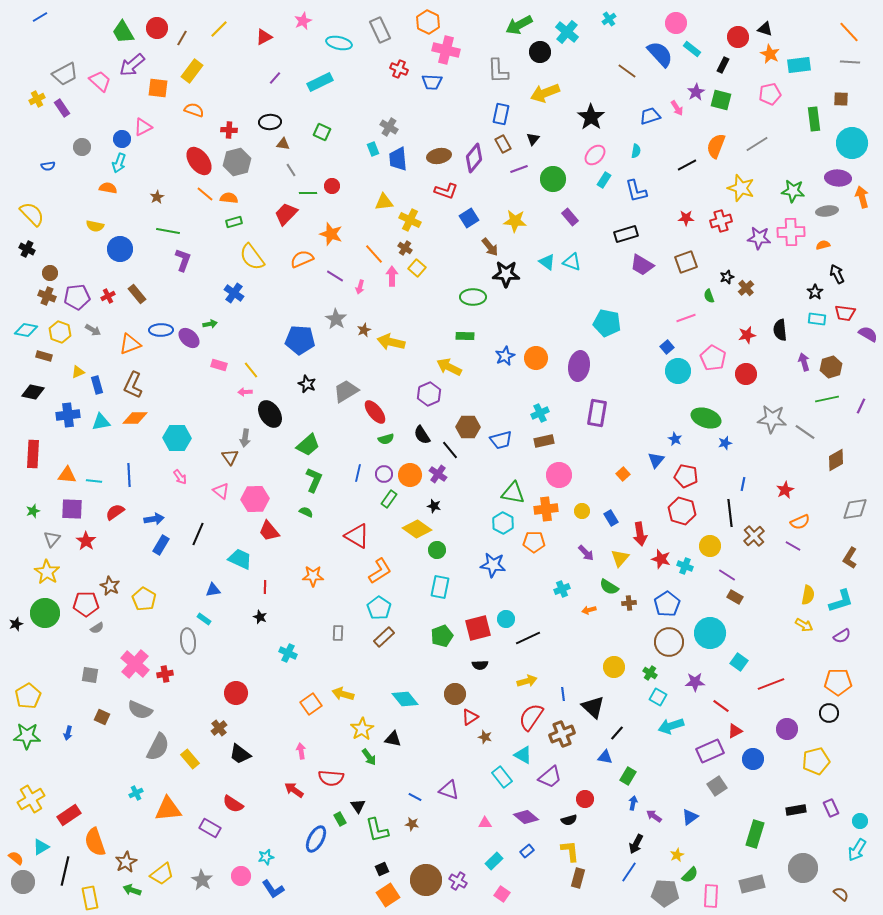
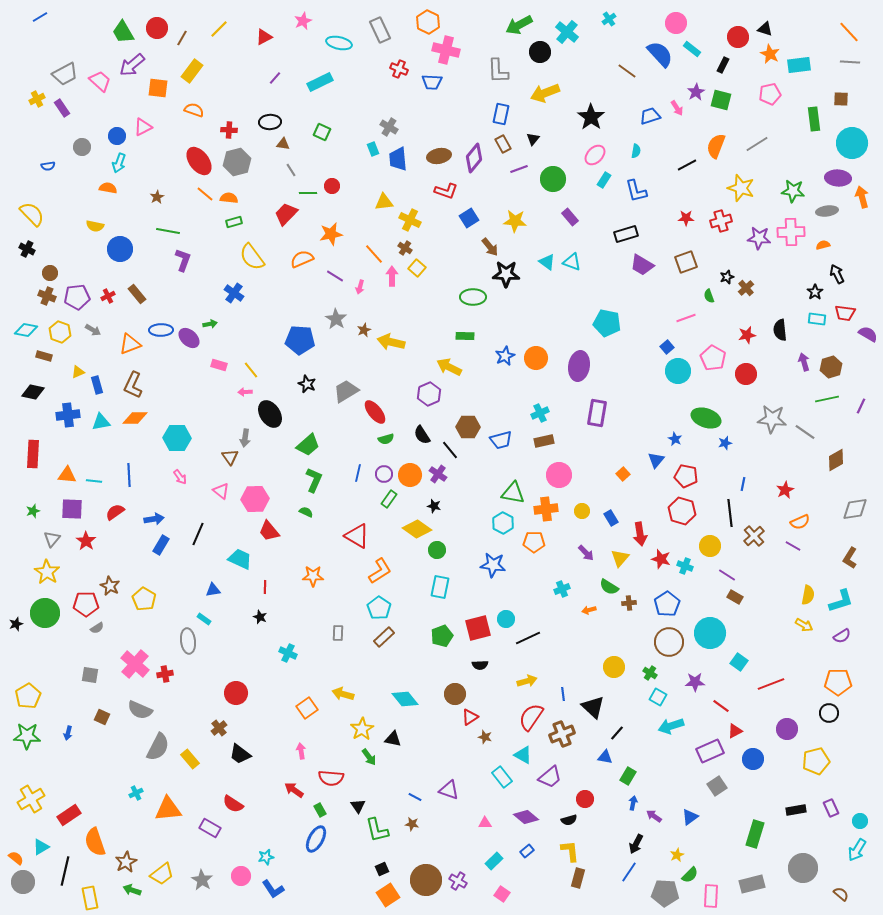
blue circle at (122, 139): moved 5 px left, 3 px up
orange star at (331, 234): rotated 30 degrees counterclockwise
orange square at (311, 704): moved 4 px left, 4 px down
green rectangle at (340, 819): moved 20 px left, 9 px up
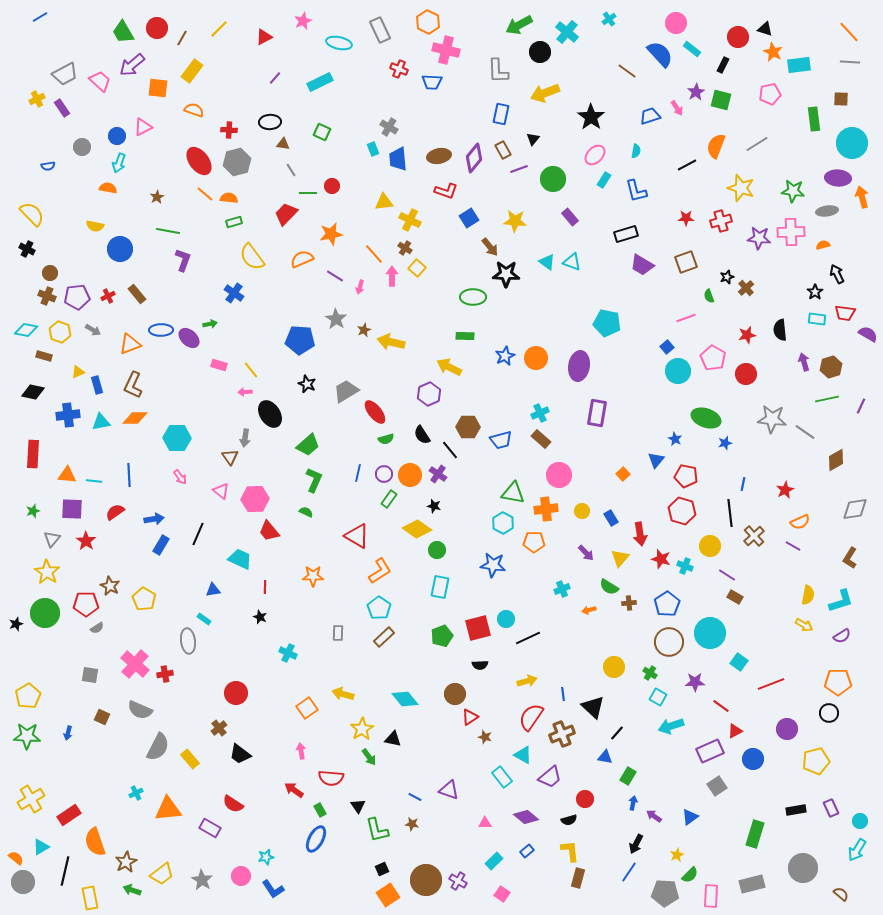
orange star at (770, 54): moved 3 px right, 2 px up
brown rectangle at (503, 144): moved 6 px down
brown rectangle at (544, 441): moved 3 px left, 2 px up; rotated 54 degrees clockwise
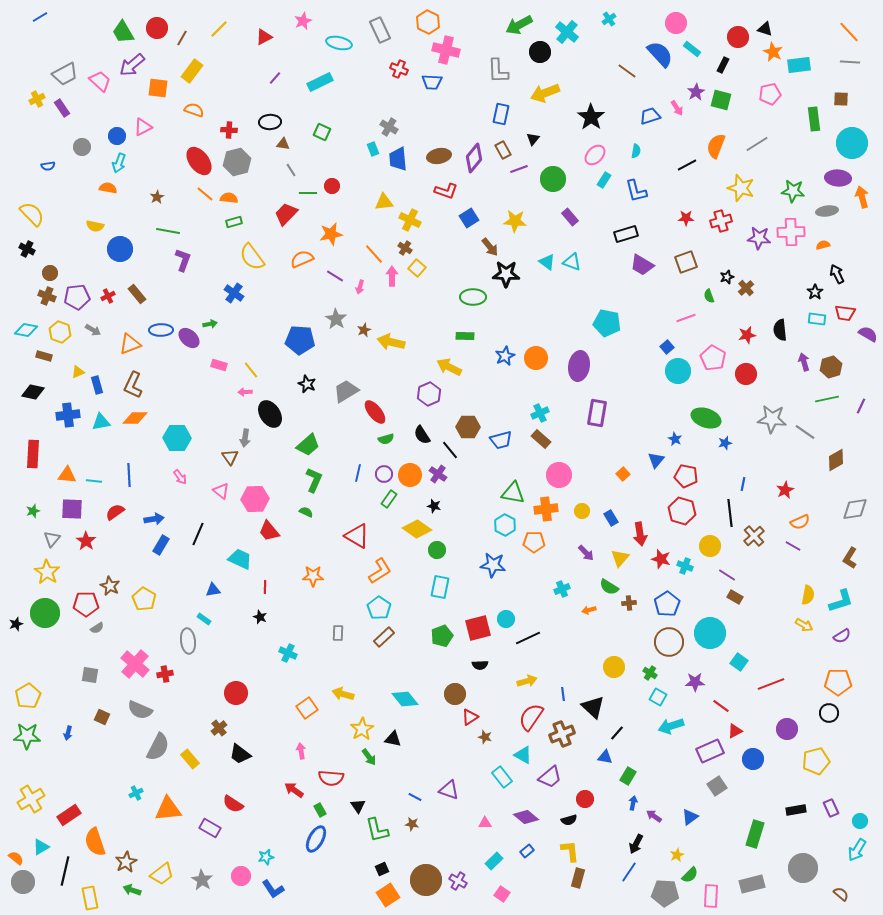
cyan hexagon at (503, 523): moved 2 px right, 2 px down
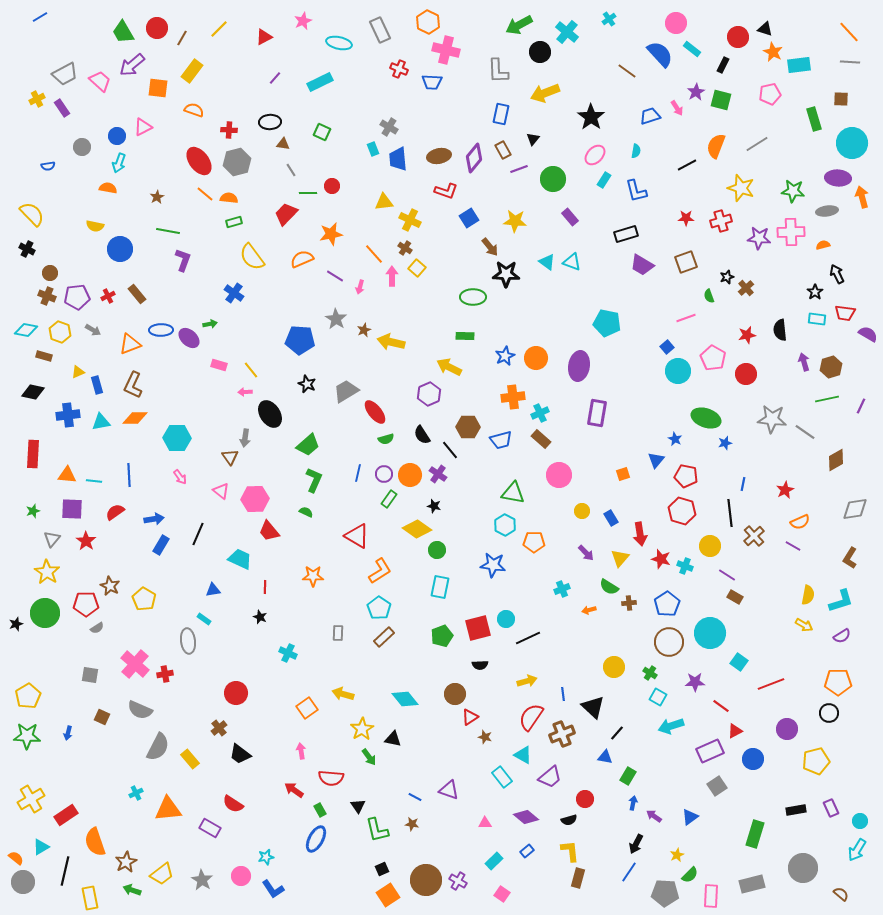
green rectangle at (814, 119): rotated 10 degrees counterclockwise
orange square at (623, 474): rotated 24 degrees clockwise
orange cross at (546, 509): moved 33 px left, 112 px up
red rectangle at (69, 815): moved 3 px left
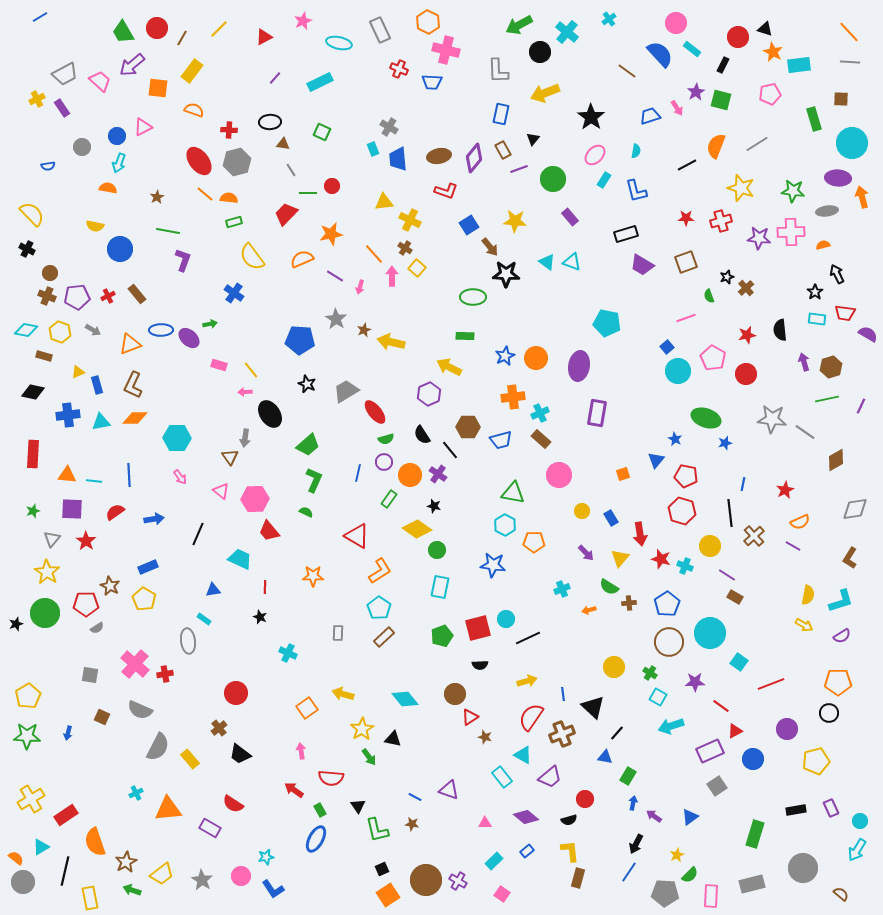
blue square at (469, 218): moved 7 px down
purple circle at (384, 474): moved 12 px up
blue rectangle at (161, 545): moved 13 px left, 22 px down; rotated 36 degrees clockwise
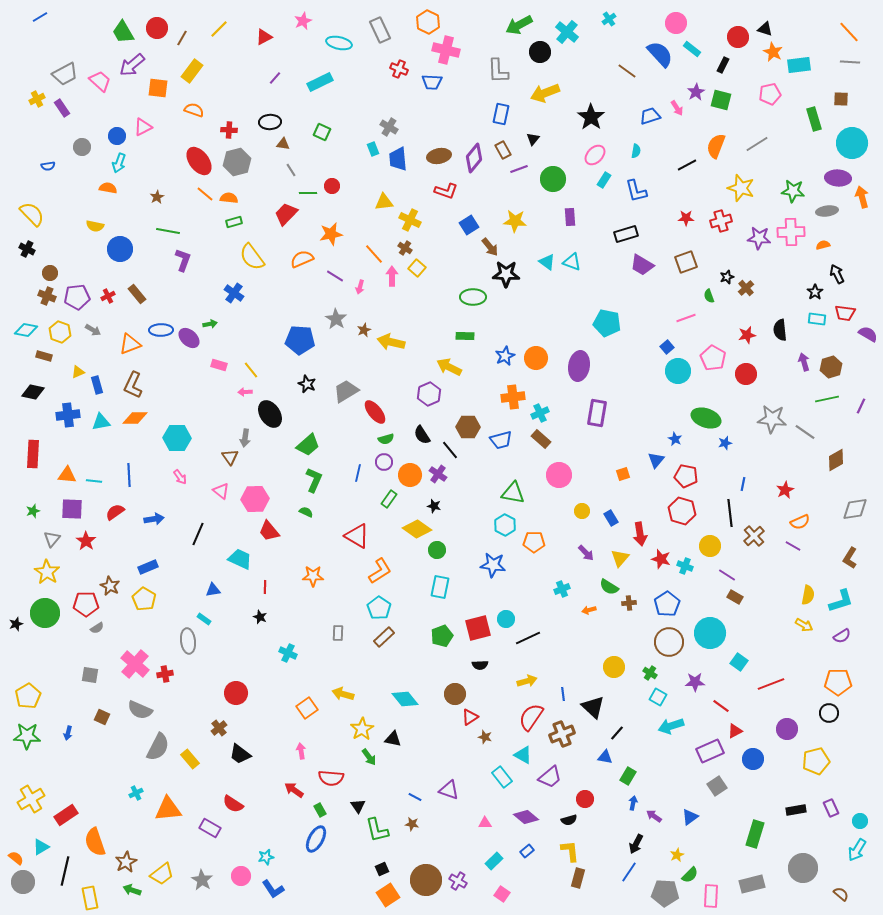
purple rectangle at (570, 217): rotated 36 degrees clockwise
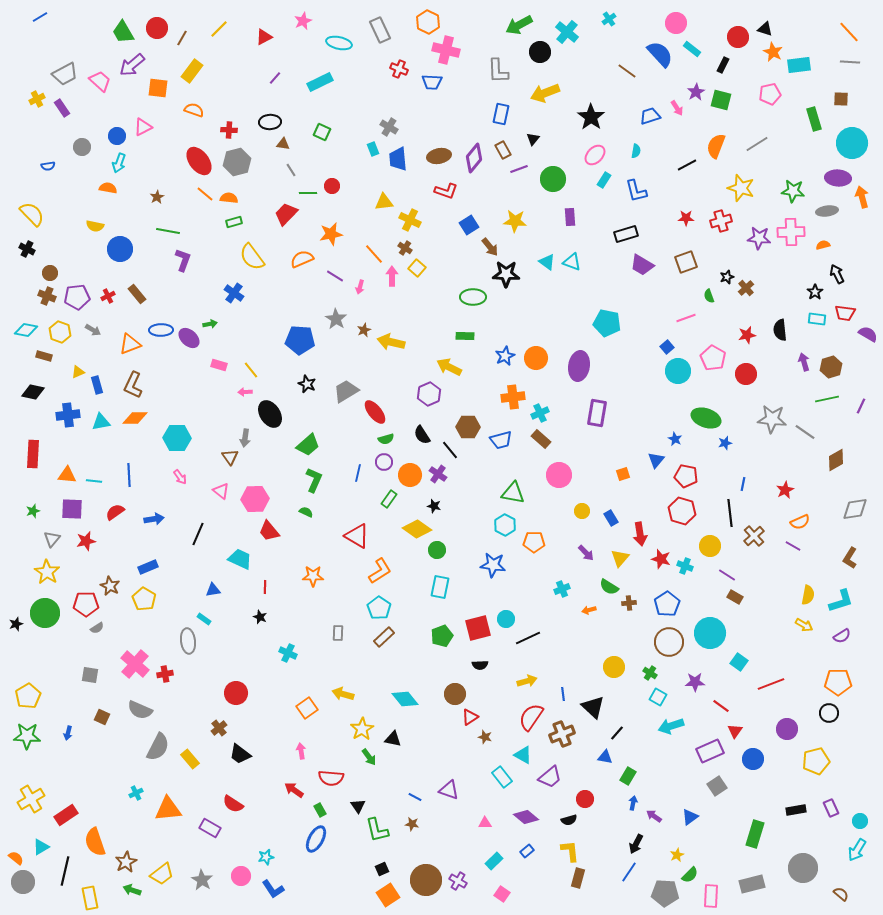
red star at (86, 541): rotated 24 degrees clockwise
red triangle at (735, 731): rotated 28 degrees counterclockwise
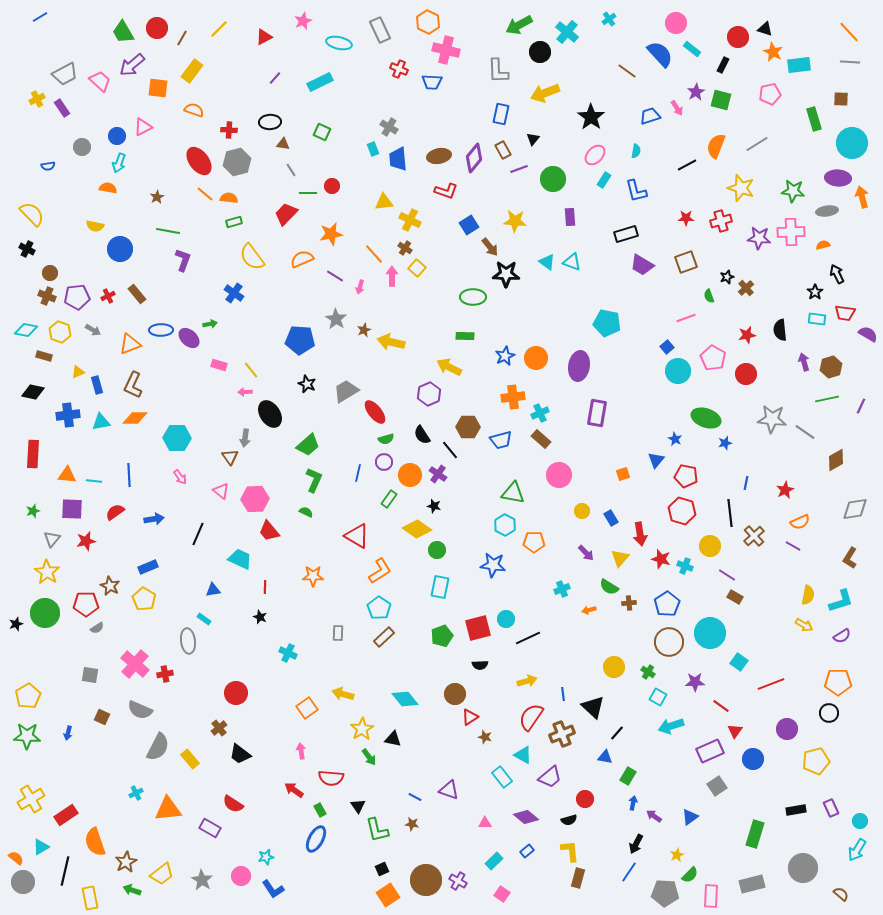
blue line at (743, 484): moved 3 px right, 1 px up
green cross at (650, 673): moved 2 px left, 1 px up
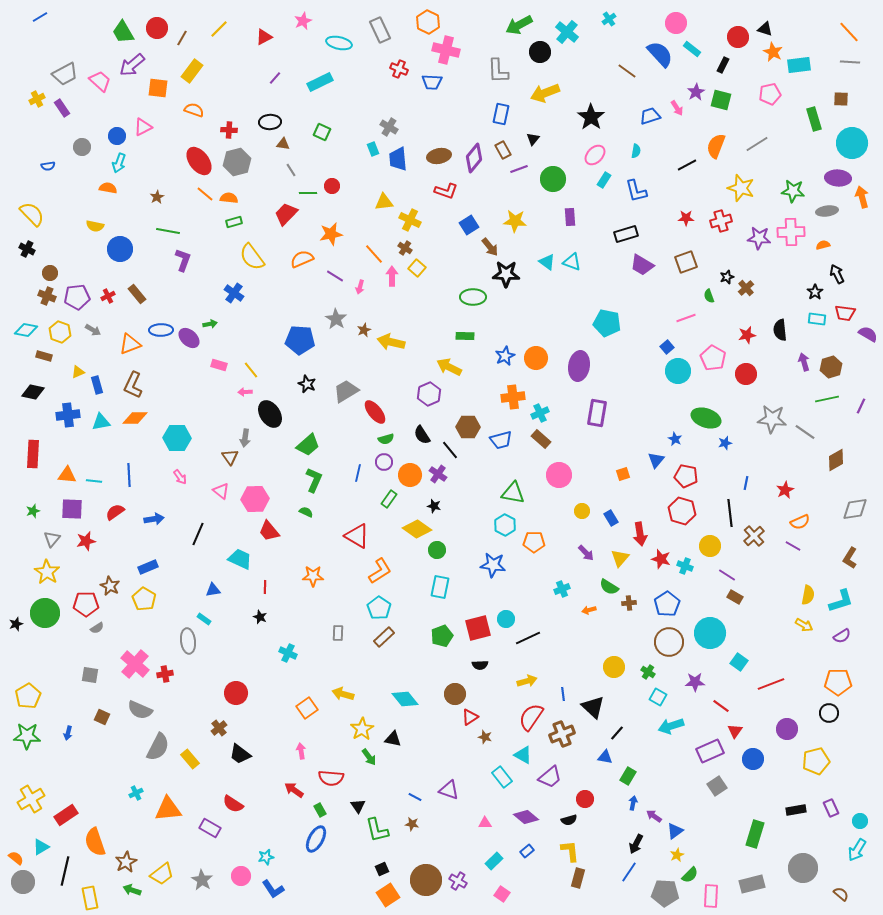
blue triangle at (690, 817): moved 15 px left, 14 px down
